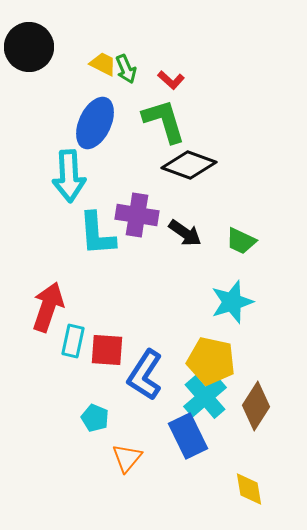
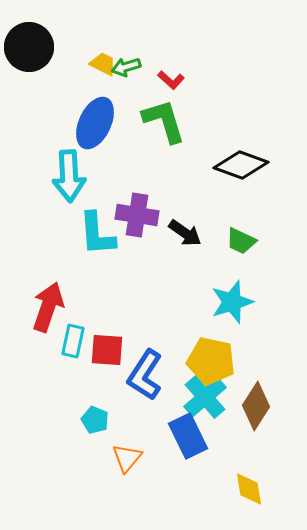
green arrow: moved 2 px up; rotated 96 degrees clockwise
black diamond: moved 52 px right
cyan pentagon: moved 2 px down
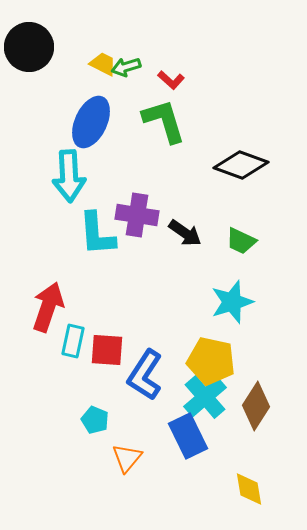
blue ellipse: moved 4 px left, 1 px up
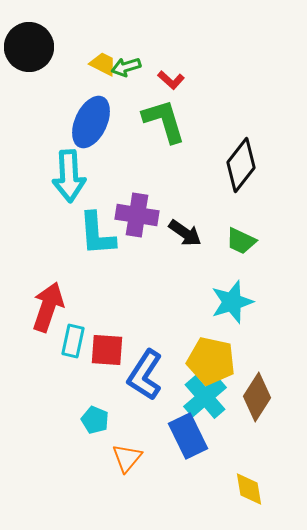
black diamond: rotated 72 degrees counterclockwise
brown diamond: moved 1 px right, 9 px up
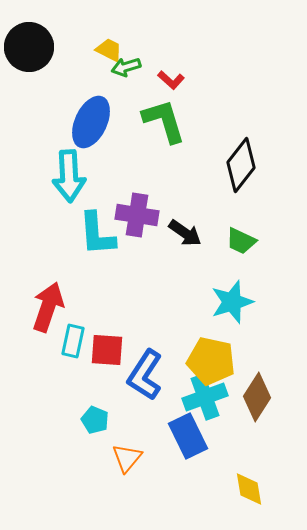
yellow trapezoid: moved 6 px right, 14 px up
cyan cross: rotated 21 degrees clockwise
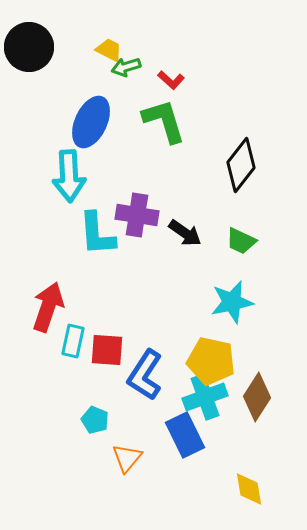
cyan star: rotated 6 degrees clockwise
blue rectangle: moved 3 px left, 1 px up
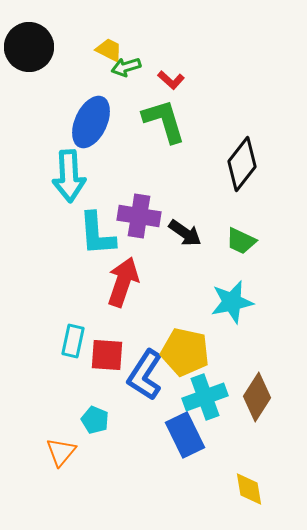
black diamond: moved 1 px right, 1 px up
purple cross: moved 2 px right, 1 px down
red arrow: moved 75 px right, 25 px up
red square: moved 5 px down
yellow pentagon: moved 26 px left, 9 px up
orange triangle: moved 66 px left, 6 px up
